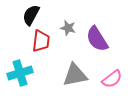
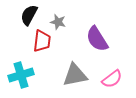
black semicircle: moved 2 px left
gray star: moved 10 px left, 6 px up
red trapezoid: moved 1 px right
cyan cross: moved 1 px right, 2 px down
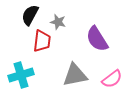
black semicircle: moved 1 px right
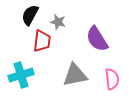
pink semicircle: rotated 60 degrees counterclockwise
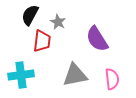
gray star: rotated 14 degrees clockwise
cyan cross: rotated 10 degrees clockwise
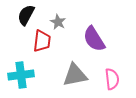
black semicircle: moved 4 px left
purple semicircle: moved 3 px left
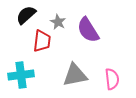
black semicircle: rotated 20 degrees clockwise
purple semicircle: moved 6 px left, 9 px up
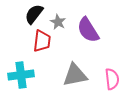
black semicircle: moved 8 px right, 1 px up; rotated 10 degrees counterclockwise
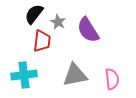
cyan cross: moved 3 px right
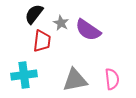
gray star: moved 3 px right, 1 px down
purple semicircle: rotated 24 degrees counterclockwise
gray triangle: moved 5 px down
